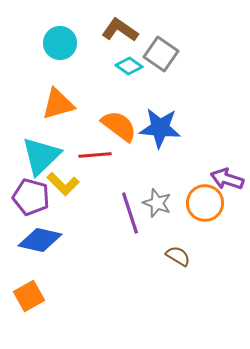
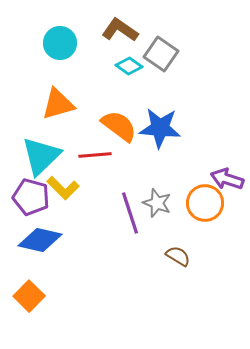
yellow L-shape: moved 4 px down
orange square: rotated 16 degrees counterclockwise
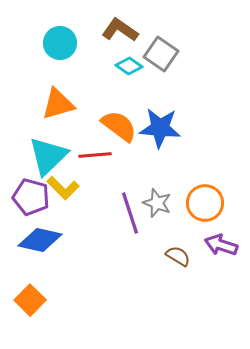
cyan triangle: moved 7 px right
purple arrow: moved 6 px left, 66 px down
orange square: moved 1 px right, 4 px down
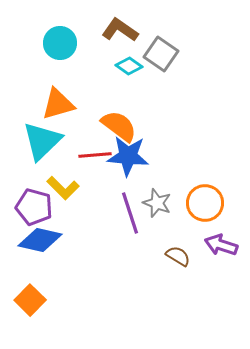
blue star: moved 32 px left, 28 px down
cyan triangle: moved 6 px left, 15 px up
purple pentagon: moved 3 px right, 10 px down
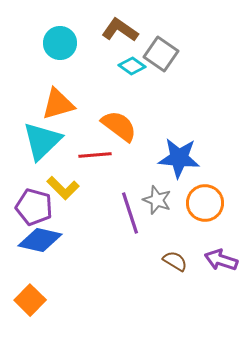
cyan diamond: moved 3 px right
blue star: moved 51 px right, 2 px down
gray star: moved 3 px up
purple arrow: moved 15 px down
brown semicircle: moved 3 px left, 5 px down
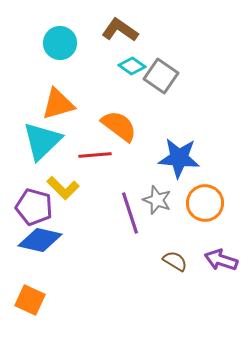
gray square: moved 22 px down
orange square: rotated 20 degrees counterclockwise
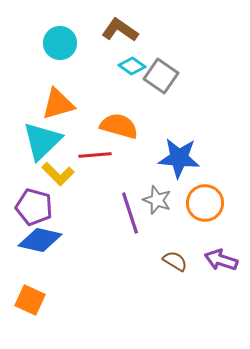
orange semicircle: rotated 21 degrees counterclockwise
yellow L-shape: moved 5 px left, 14 px up
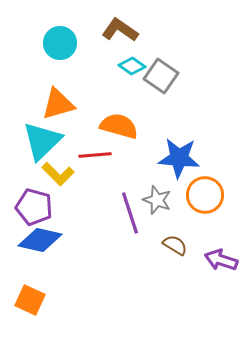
orange circle: moved 8 px up
brown semicircle: moved 16 px up
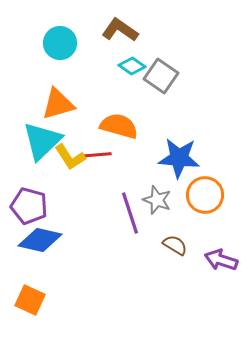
yellow L-shape: moved 12 px right, 17 px up; rotated 12 degrees clockwise
purple pentagon: moved 5 px left, 1 px up
